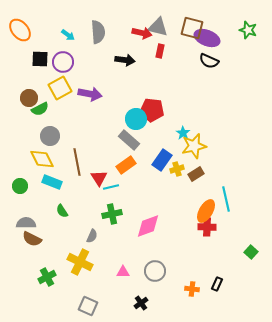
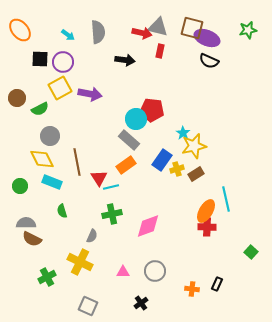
green star at (248, 30): rotated 30 degrees counterclockwise
brown circle at (29, 98): moved 12 px left
green semicircle at (62, 211): rotated 16 degrees clockwise
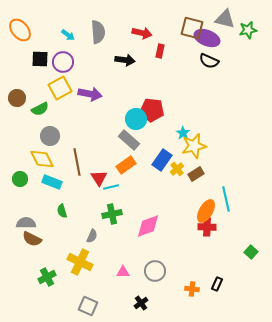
gray triangle at (158, 27): moved 67 px right, 8 px up
yellow cross at (177, 169): rotated 24 degrees counterclockwise
green circle at (20, 186): moved 7 px up
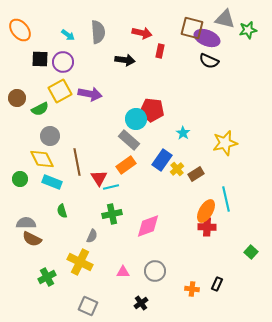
yellow square at (60, 88): moved 3 px down
yellow star at (194, 146): moved 31 px right, 3 px up
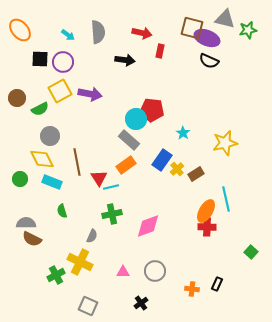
green cross at (47, 277): moved 9 px right, 2 px up
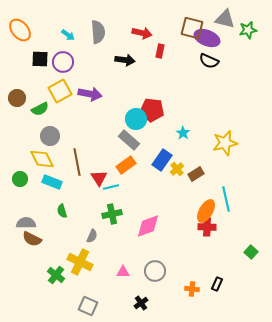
green cross at (56, 275): rotated 24 degrees counterclockwise
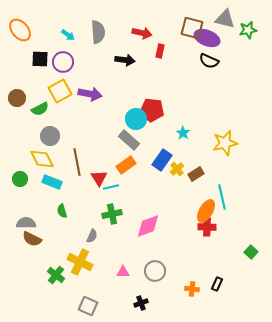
cyan line at (226, 199): moved 4 px left, 2 px up
black cross at (141, 303): rotated 16 degrees clockwise
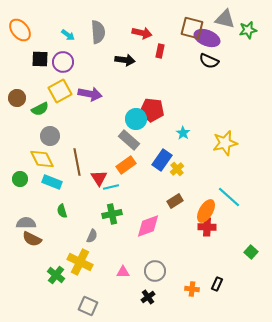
brown rectangle at (196, 174): moved 21 px left, 27 px down
cyan line at (222, 197): moved 7 px right; rotated 35 degrees counterclockwise
black cross at (141, 303): moved 7 px right, 6 px up; rotated 16 degrees counterclockwise
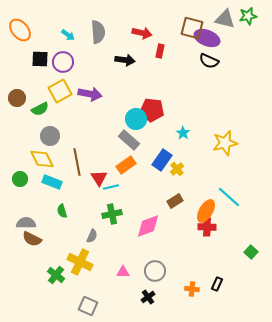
green star at (248, 30): moved 14 px up
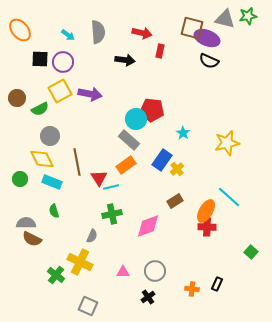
yellow star at (225, 143): moved 2 px right
green semicircle at (62, 211): moved 8 px left
